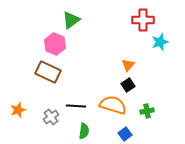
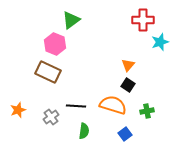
black square: rotated 24 degrees counterclockwise
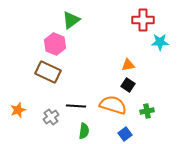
cyan star: rotated 18 degrees clockwise
orange triangle: rotated 40 degrees clockwise
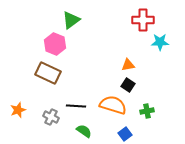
brown rectangle: moved 1 px down
gray cross: rotated 28 degrees counterclockwise
green semicircle: rotated 63 degrees counterclockwise
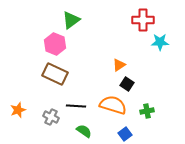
orange triangle: moved 9 px left; rotated 24 degrees counterclockwise
brown rectangle: moved 7 px right, 1 px down
black square: moved 1 px left, 1 px up
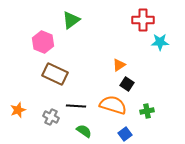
pink hexagon: moved 12 px left, 2 px up
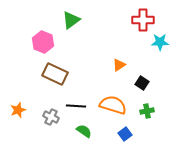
black square: moved 15 px right, 1 px up
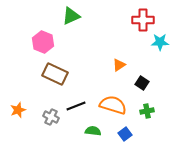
green triangle: moved 4 px up; rotated 12 degrees clockwise
black line: rotated 24 degrees counterclockwise
green semicircle: moved 9 px right; rotated 28 degrees counterclockwise
